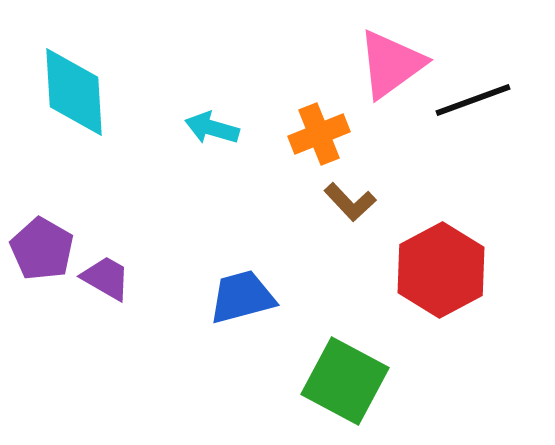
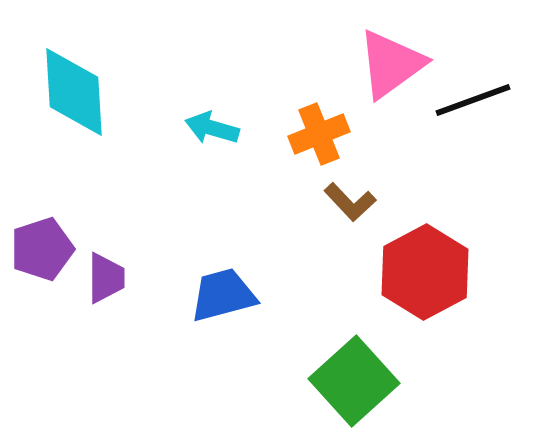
purple pentagon: rotated 24 degrees clockwise
red hexagon: moved 16 px left, 2 px down
purple trapezoid: rotated 60 degrees clockwise
blue trapezoid: moved 19 px left, 2 px up
green square: moved 9 px right; rotated 20 degrees clockwise
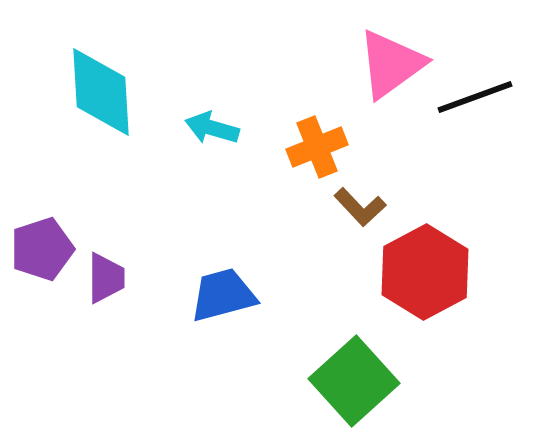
cyan diamond: moved 27 px right
black line: moved 2 px right, 3 px up
orange cross: moved 2 px left, 13 px down
brown L-shape: moved 10 px right, 5 px down
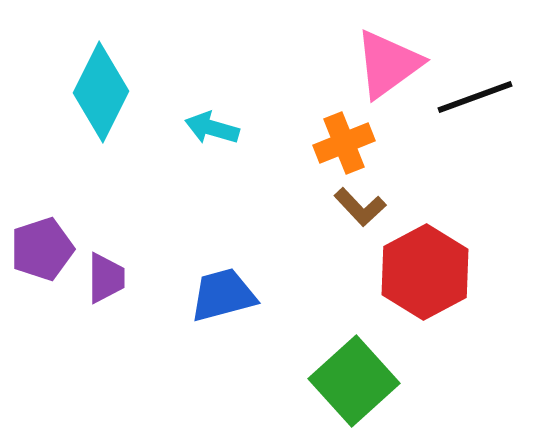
pink triangle: moved 3 px left
cyan diamond: rotated 30 degrees clockwise
orange cross: moved 27 px right, 4 px up
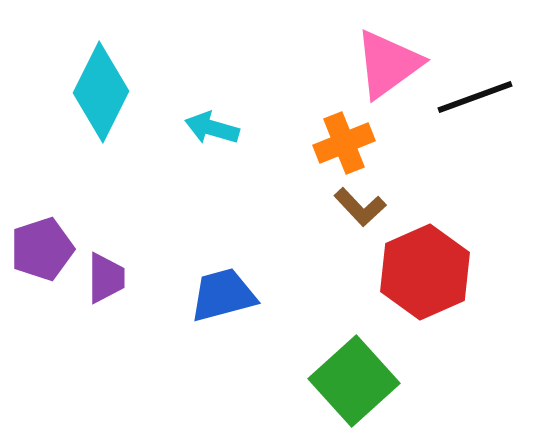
red hexagon: rotated 4 degrees clockwise
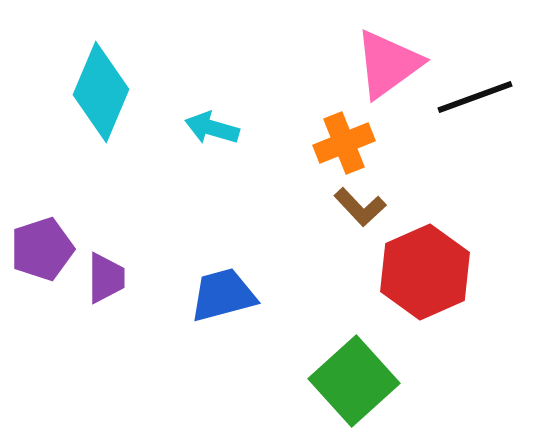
cyan diamond: rotated 4 degrees counterclockwise
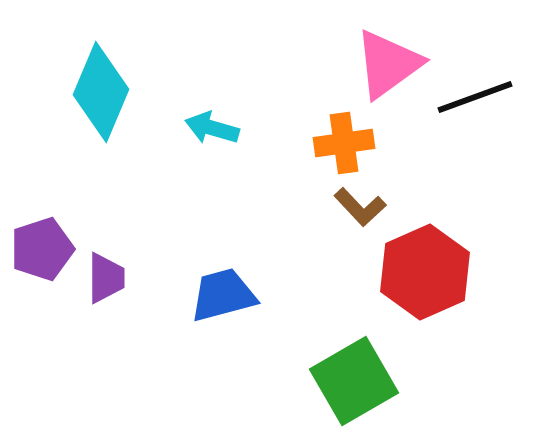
orange cross: rotated 14 degrees clockwise
green square: rotated 12 degrees clockwise
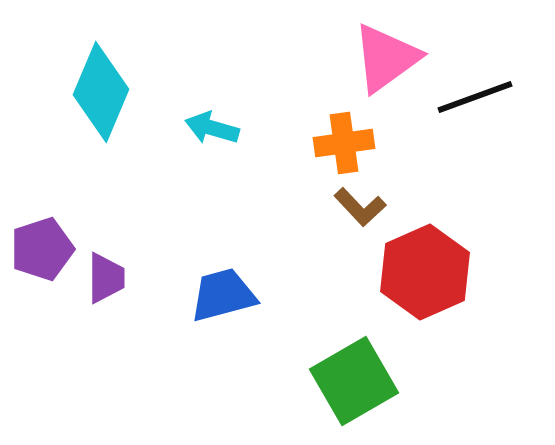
pink triangle: moved 2 px left, 6 px up
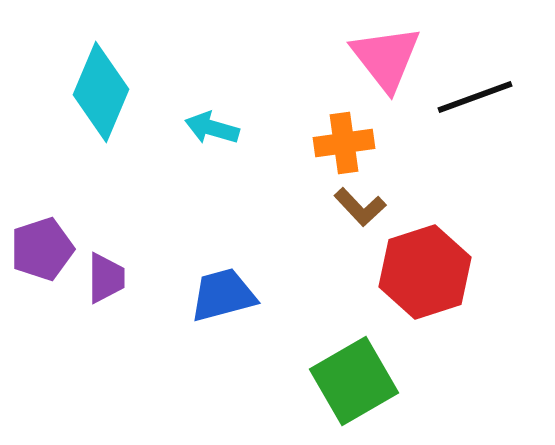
pink triangle: rotated 32 degrees counterclockwise
red hexagon: rotated 6 degrees clockwise
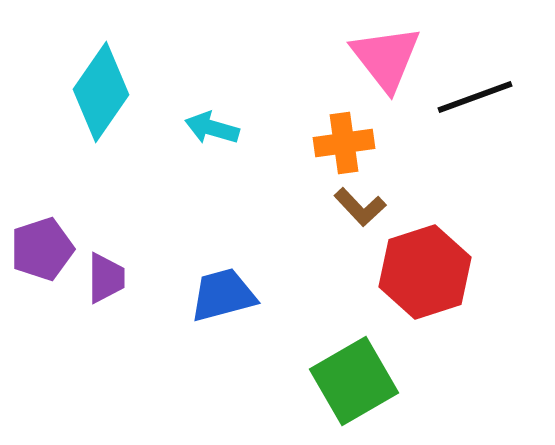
cyan diamond: rotated 12 degrees clockwise
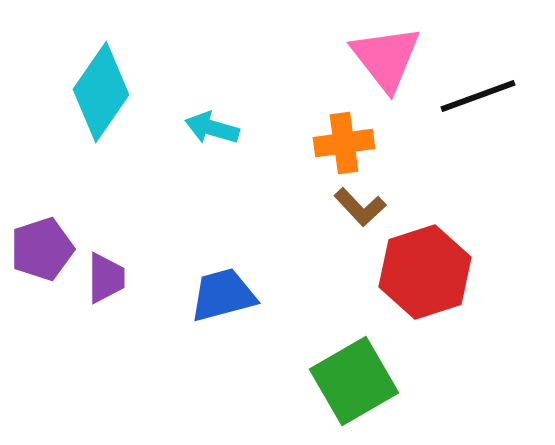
black line: moved 3 px right, 1 px up
